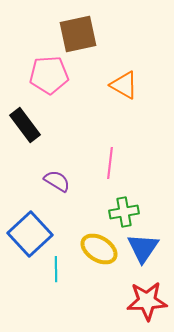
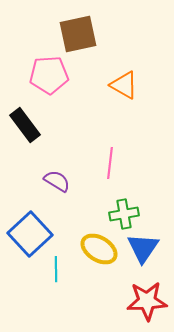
green cross: moved 2 px down
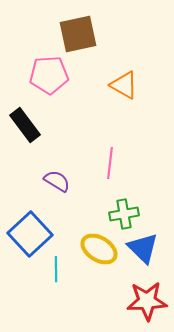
blue triangle: rotated 20 degrees counterclockwise
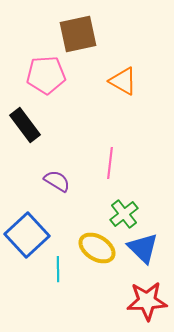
pink pentagon: moved 3 px left
orange triangle: moved 1 px left, 4 px up
green cross: rotated 28 degrees counterclockwise
blue square: moved 3 px left, 1 px down
yellow ellipse: moved 2 px left, 1 px up
cyan line: moved 2 px right
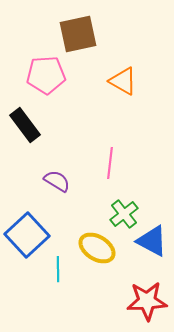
blue triangle: moved 9 px right, 7 px up; rotated 16 degrees counterclockwise
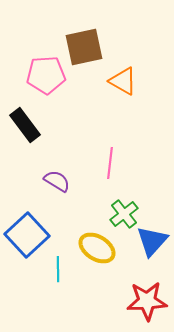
brown square: moved 6 px right, 13 px down
blue triangle: rotated 44 degrees clockwise
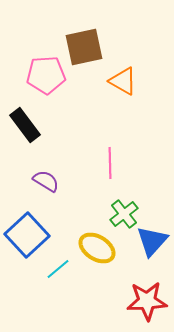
pink line: rotated 8 degrees counterclockwise
purple semicircle: moved 11 px left
cyan line: rotated 50 degrees clockwise
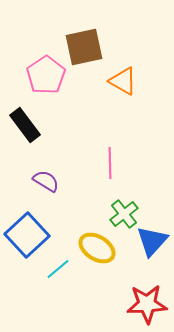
pink pentagon: rotated 30 degrees counterclockwise
red star: moved 3 px down
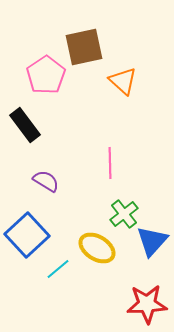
orange triangle: rotated 12 degrees clockwise
